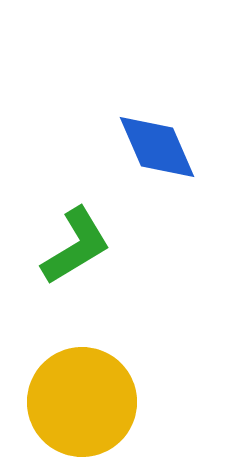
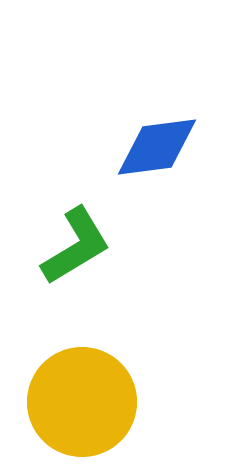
blue diamond: rotated 74 degrees counterclockwise
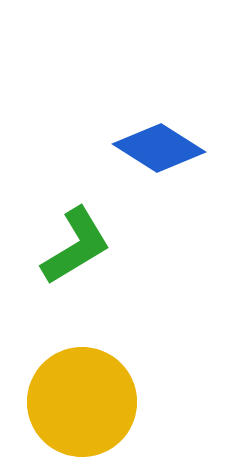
blue diamond: moved 2 px right, 1 px down; rotated 40 degrees clockwise
